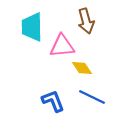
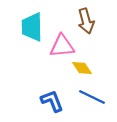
blue L-shape: moved 1 px left
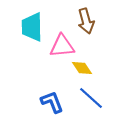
blue line: moved 1 px left, 1 px down; rotated 16 degrees clockwise
blue L-shape: moved 1 px down
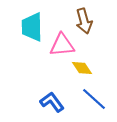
brown arrow: moved 2 px left
pink triangle: moved 1 px up
blue line: moved 3 px right, 1 px down
blue L-shape: rotated 15 degrees counterclockwise
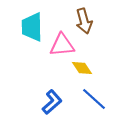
blue L-shape: rotated 85 degrees clockwise
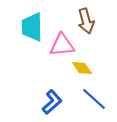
brown arrow: moved 2 px right
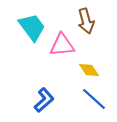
cyan trapezoid: rotated 144 degrees clockwise
yellow diamond: moved 7 px right, 2 px down
blue L-shape: moved 8 px left, 2 px up
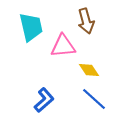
cyan trapezoid: moved 1 px left; rotated 24 degrees clockwise
pink triangle: moved 1 px right, 1 px down
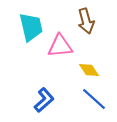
pink triangle: moved 3 px left
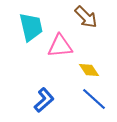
brown arrow: moved 4 px up; rotated 30 degrees counterclockwise
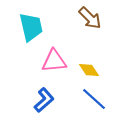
brown arrow: moved 4 px right, 1 px down
pink triangle: moved 6 px left, 15 px down
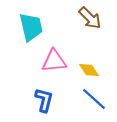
blue L-shape: rotated 35 degrees counterclockwise
